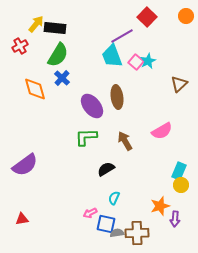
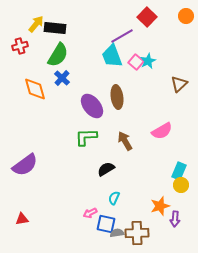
red cross: rotated 14 degrees clockwise
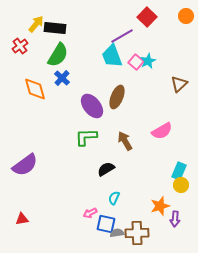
red cross: rotated 21 degrees counterclockwise
brown ellipse: rotated 30 degrees clockwise
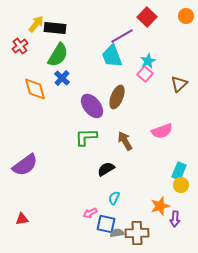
pink square: moved 9 px right, 12 px down
pink semicircle: rotated 10 degrees clockwise
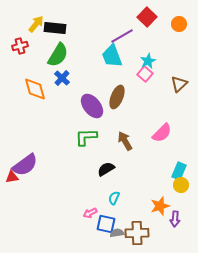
orange circle: moved 7 px left, 8 px down
red cross: rotated 21 degrees clockwise
pink semicircle: moved 2 px down; rotated 25 degrees counterclockwise
red triangle: moved 10 px left, 42 px up
